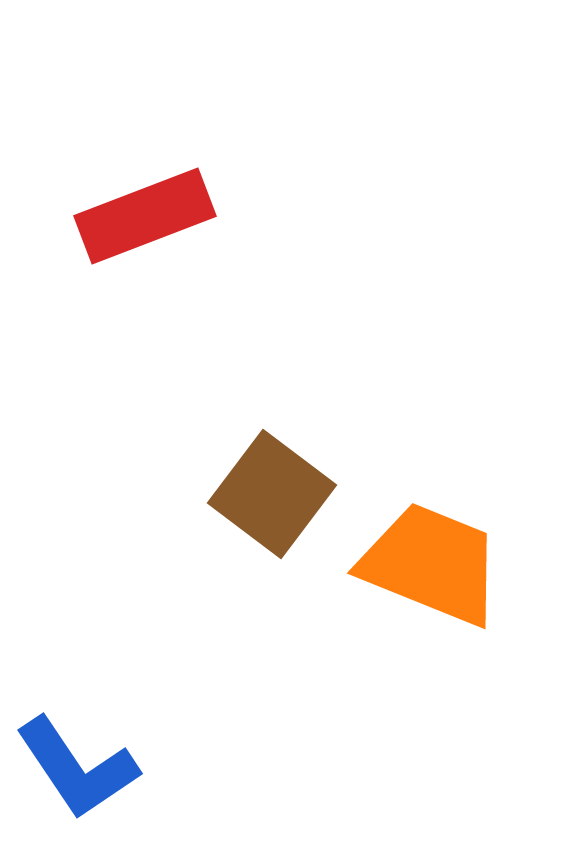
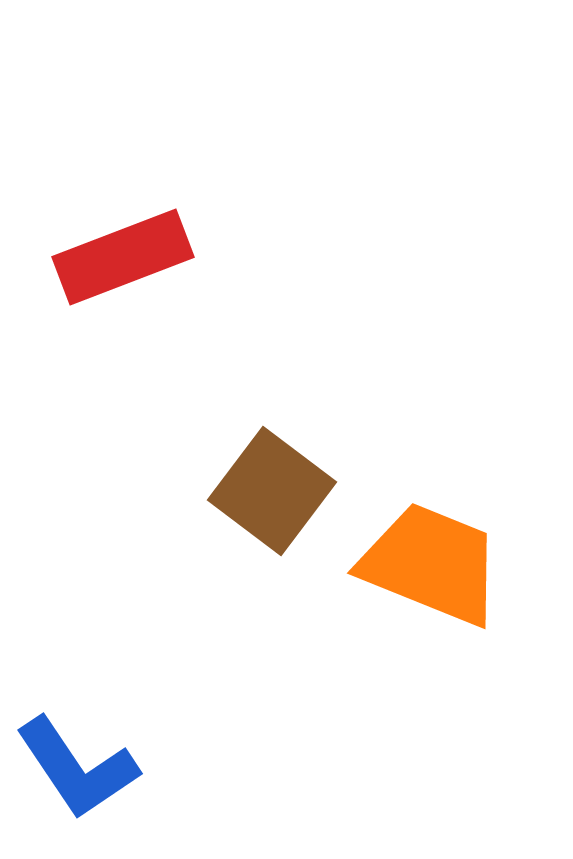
red rectangle: moved 22 px left, 41 px down
brown square: moved 3 px up
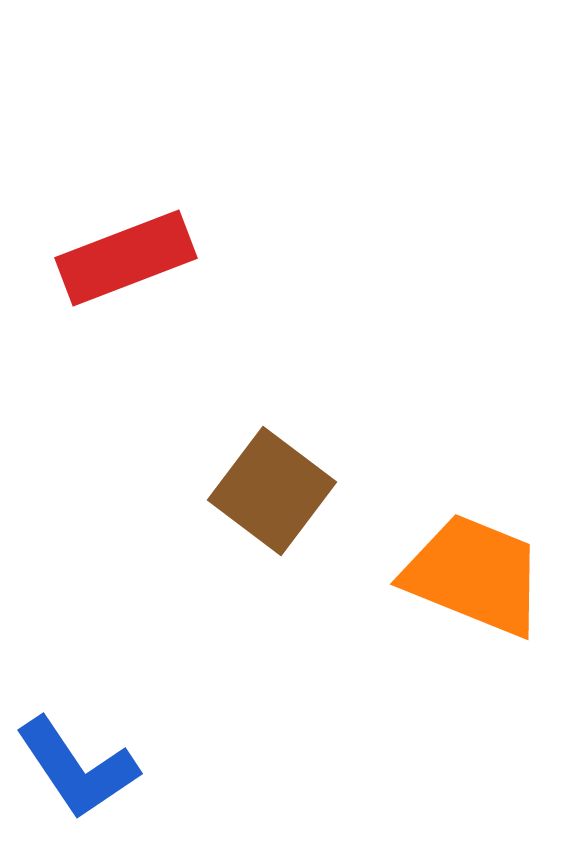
red rectangle: moved 3 px right, 1 px down
orange trapezoid: moved 43 px right, 11 px down
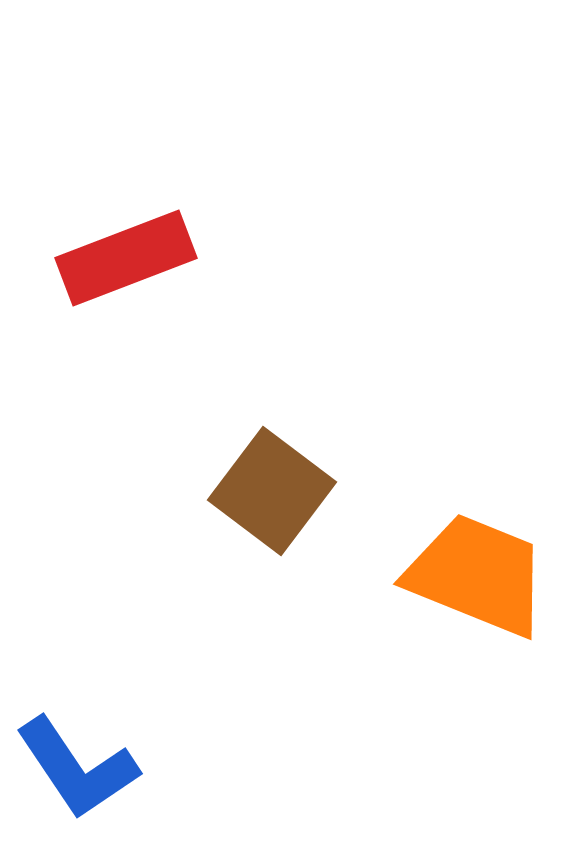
orange trapezoid: moved 3 px right
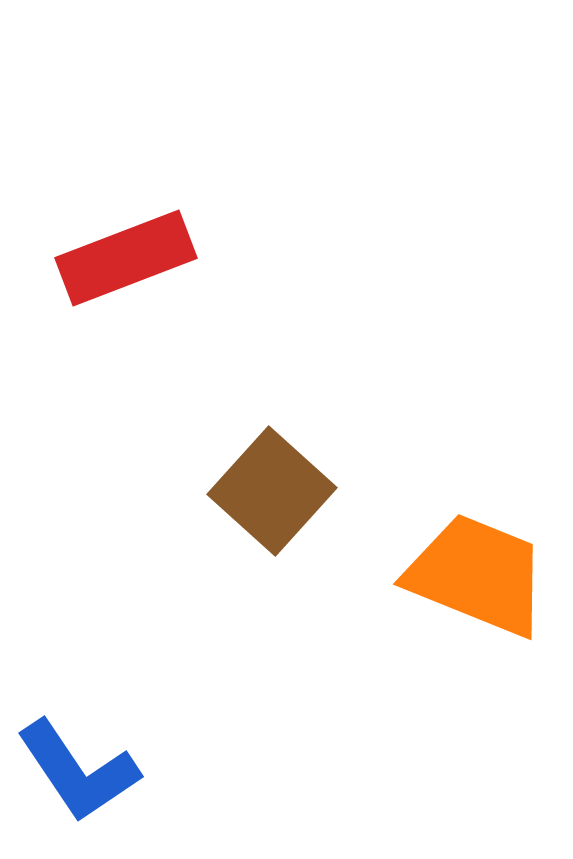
brown square: rotated 5 degrees clockwise
blue L-shape: moved 1 px right, 3 px down
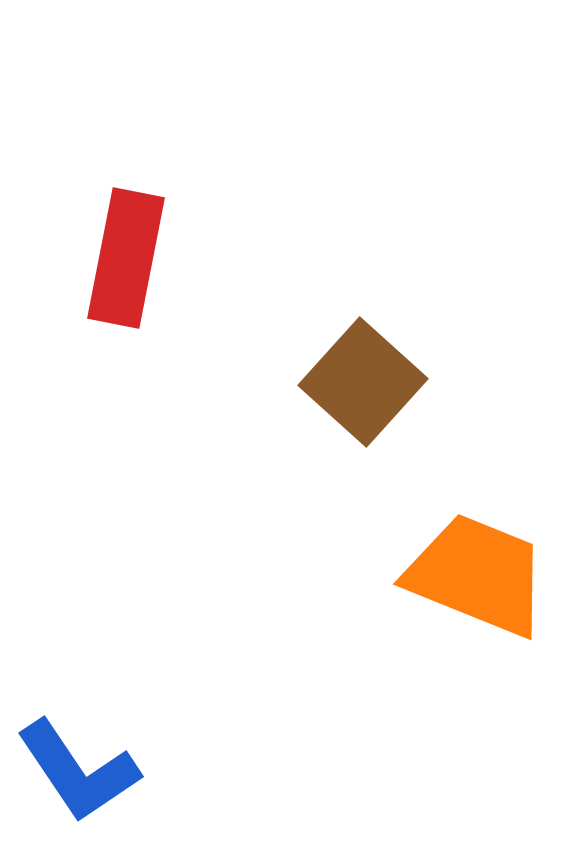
red rectangle: rotated 58 degrees counterclockwise
brown square: moved 91 px right, 109 px up
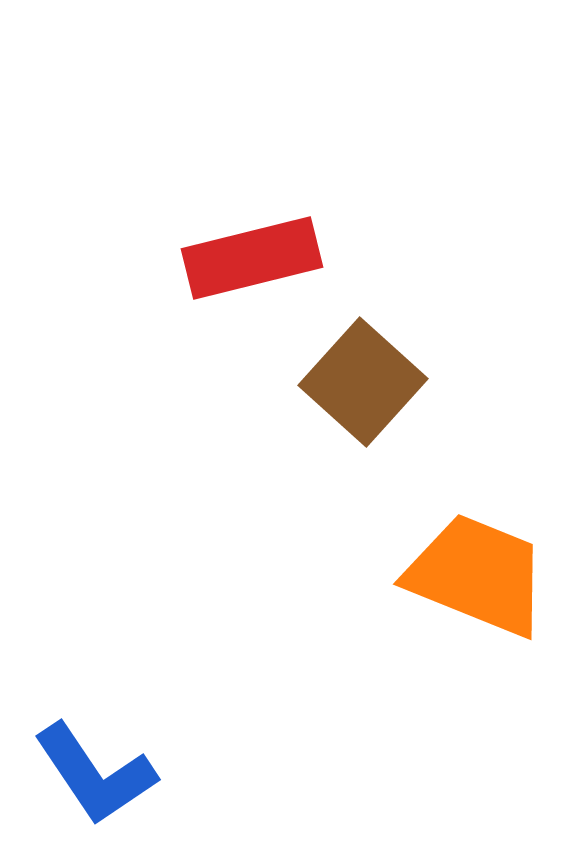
red rectangle: moved 126 px right; rotated 65 degrees clockwise
blue L-shape: moved 17 px right, 3 px down
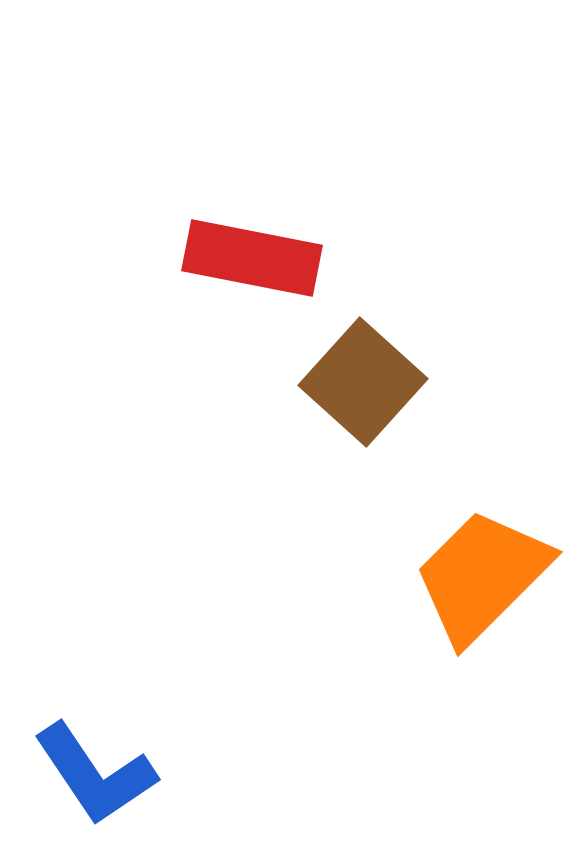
red rectangle: rotated 25 degrees clockwise
orange trapezoid: moved 5 px right, 1 px down; rotated 67 degrees counterclockwise
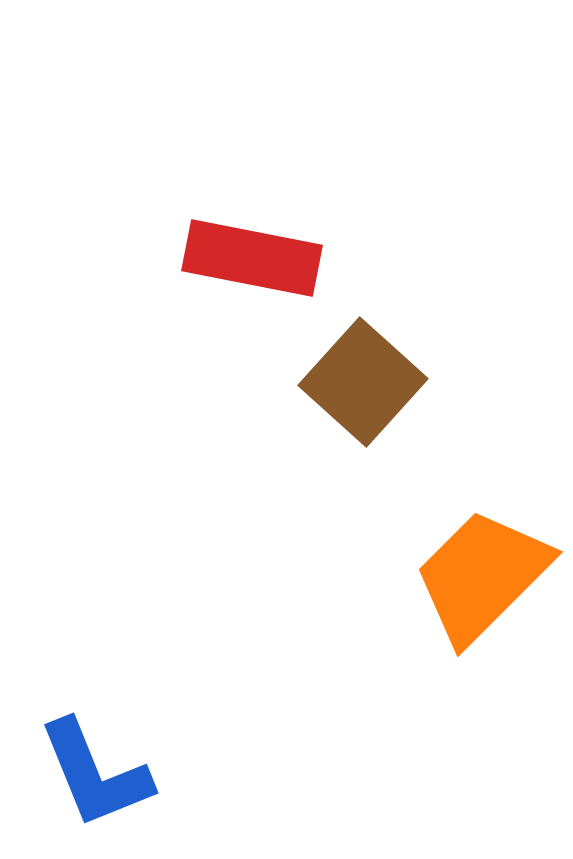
blue L-shape: rotated 12 degrees clockwise
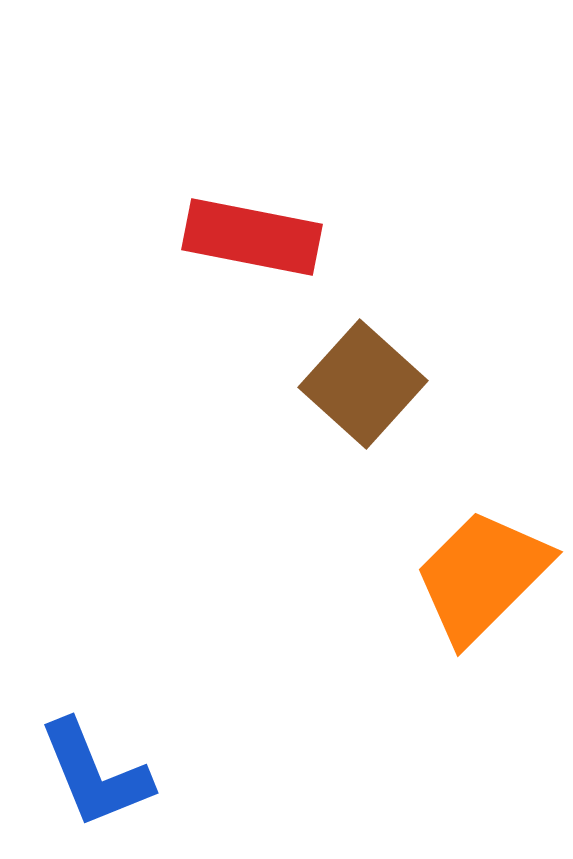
red rectangle: moved 21 px up
brown square: moved 2 px down
